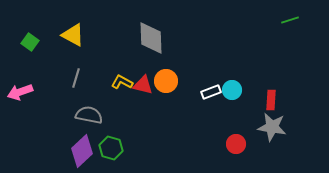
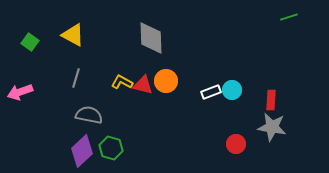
green line: moved 1 px left, 3 px up
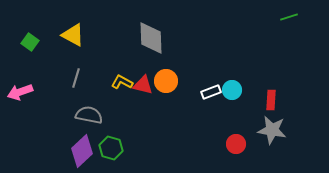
gray star: moved 3 px down
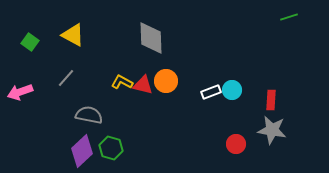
gray line: moved 10 px left; rotated 24 degrees clockwise
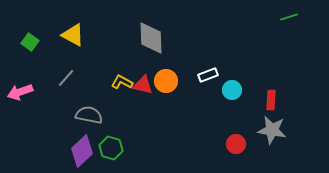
white rectangle: moved 3 px left, 17 px up
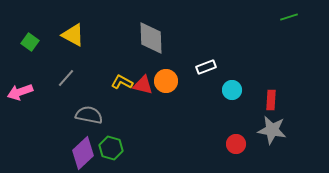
white rectangle: moved 2 px left, 8 px up
purple diamond: moved 1 px right, 2 px down
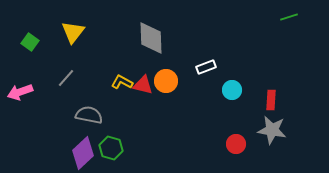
yellow triangle: moved 3 px up; rotated 40 degrees clockwise
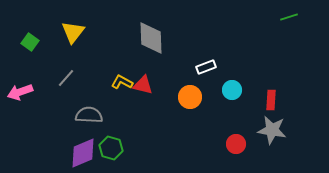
orange circle: moved 24 px right, 16 px down
gray semicircle: rotated 8 degrees counterclockwise
purple diamond: rotated 20 degrees clockwise
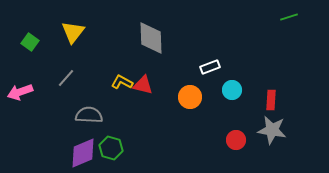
white rectangle: moved 4 px right
red circle: moved 4 px up
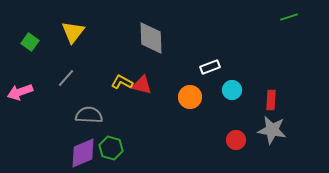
red triangle: moved 1 px left
